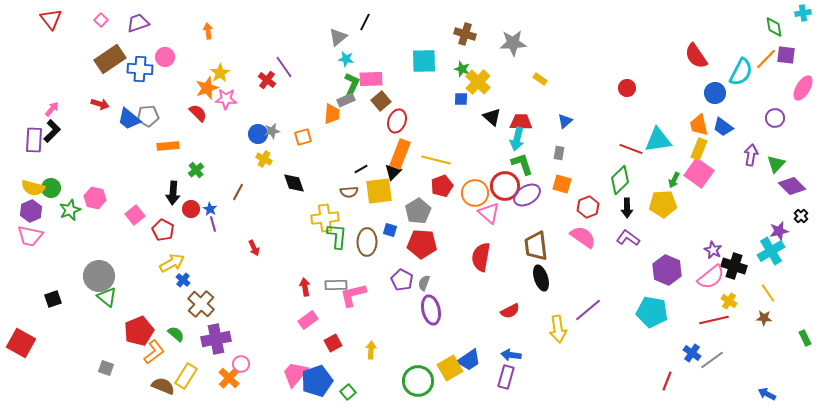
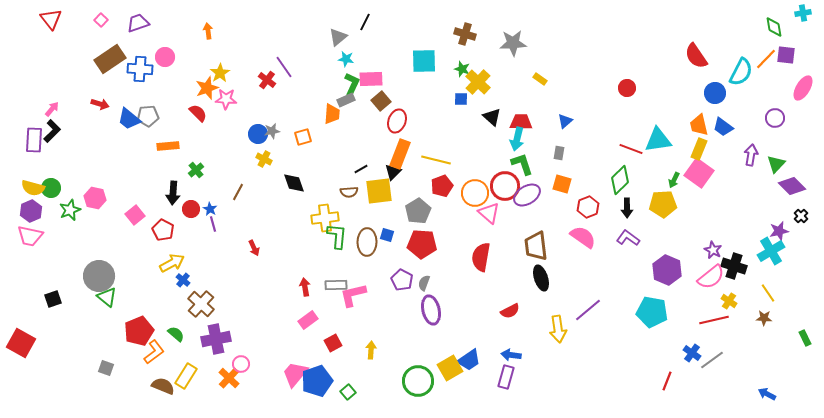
blue square at (390, 230): moved 3 px left, 5 px down
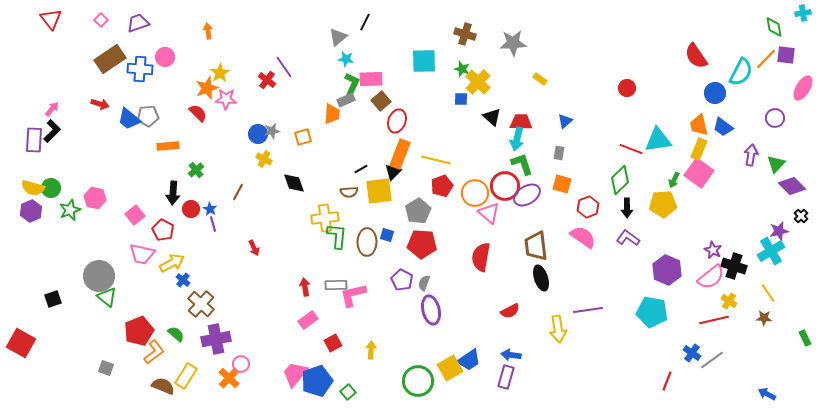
pink trapezoid at (30, 236): moved 112 px right, 18 px down
purple line at (588, 310): rotated 32 degrees clockwise
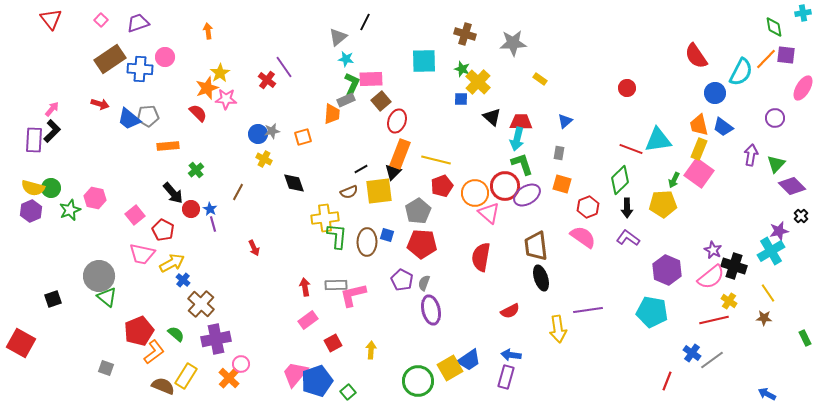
brown semicircle at (349, 192): rotated 18 degrees counterclockwise
black arrow at (173, 193): rotated 45 degrees counterclockwise
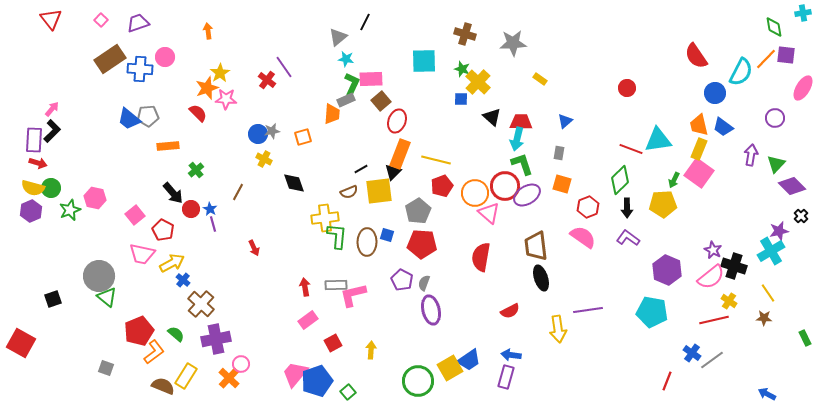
red arrow at (100, 104): moved 62 px left, 59 px down
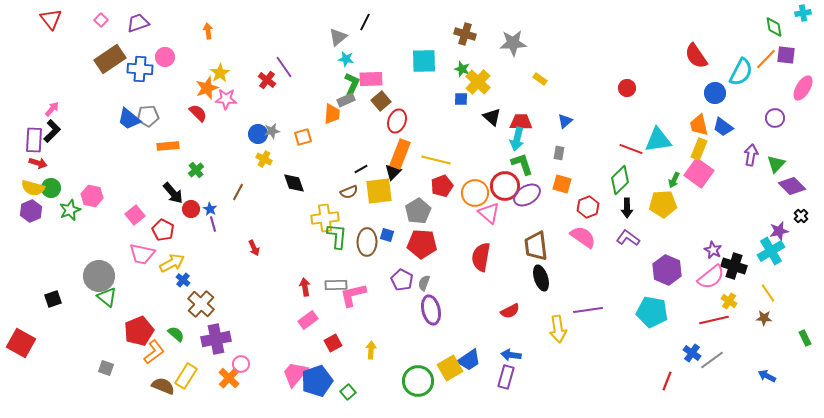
pink hexagon at (95, 198): moved 3 px left, 2 px up
blue arrow at (767, 394): moved 18 px up
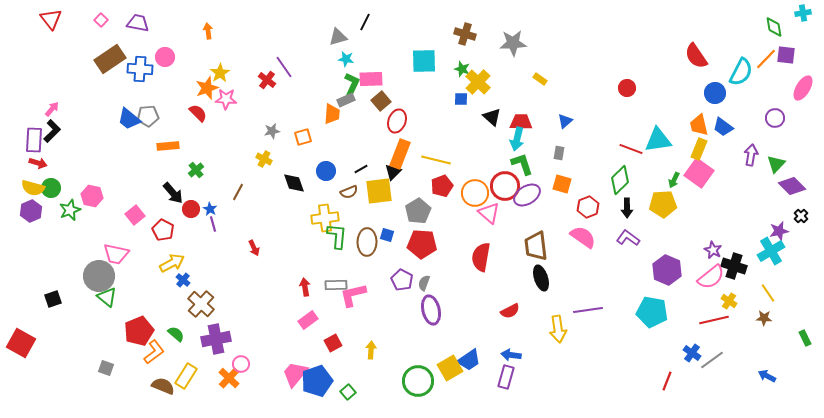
purple trapezoid at (138, 23): rotated 30 degrees clockwise
gray triangle at (338, 37): rotated 24 degrees clockwise
blue circle at (258, 134): moved 68 px right, 37 px down
pink trapezoid at (142, 254): moved 26 px left
